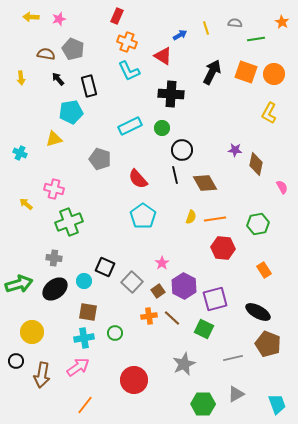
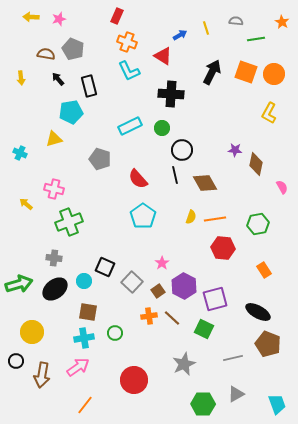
gray semicircle at (235, 23): moved 1 px right, 2 px up
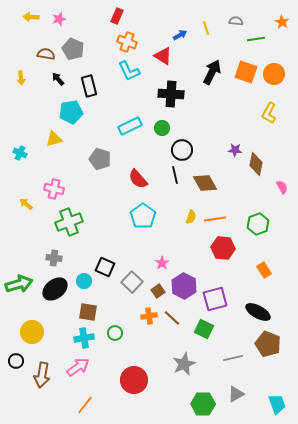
green hexagon at (258, 224): rotated 10 degrees counterclockwise
